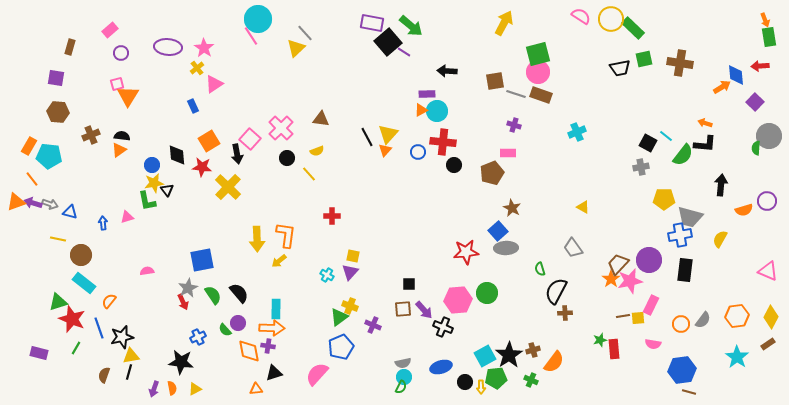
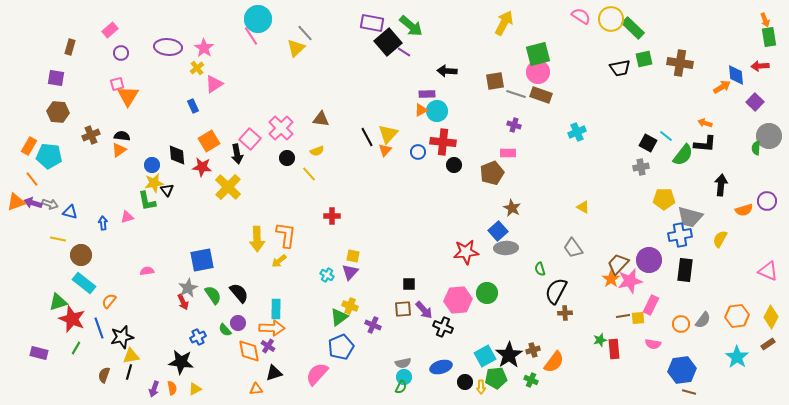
purple cross at (268, 346): rotated 24 degrees clockwise
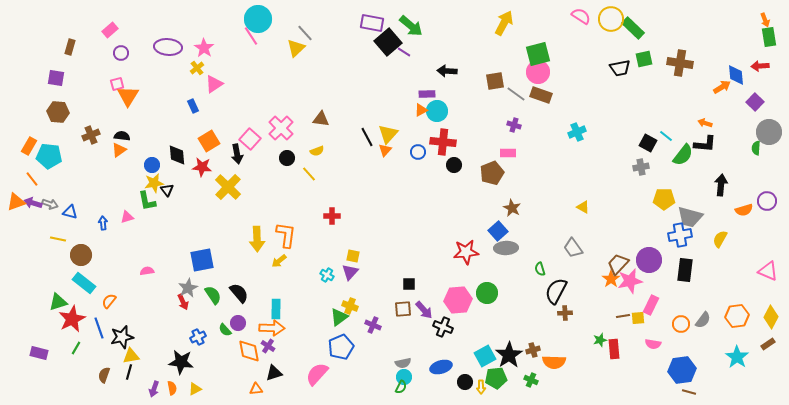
gray line at (516, 94): rotated 18 degrees clockwise
gray circle at (769, 136): moved 4 px up
red star at (72, 319): rotated 24 degrees clockwise
orange semicircle at (554, 362): rotated 55 degrees clockwise
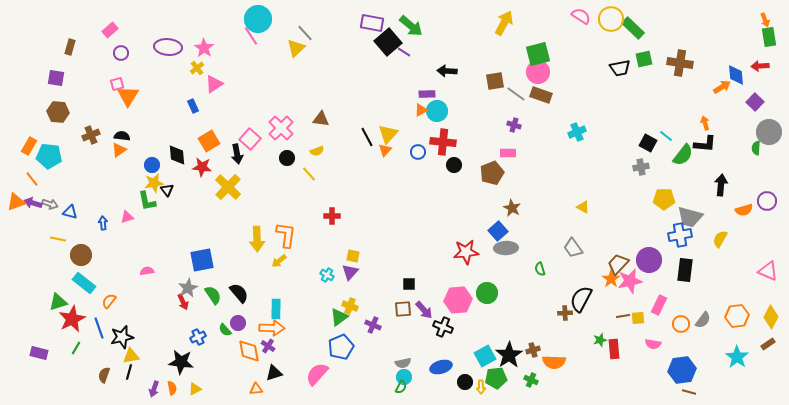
orange arrow at (705, 123): rotated 56 degrees clockwise
black semicircle at (556, 291): moved 25 px right, 8 px down
pink rectangle at (651, 305): moved 8 px right
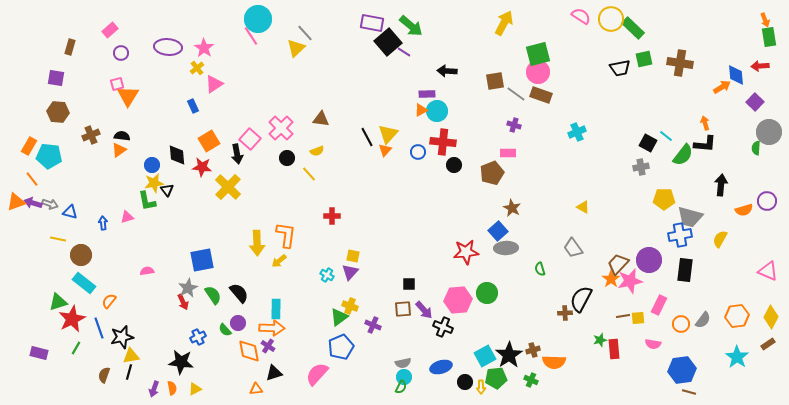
yellow arrow at (257, 239): moved 4 px down
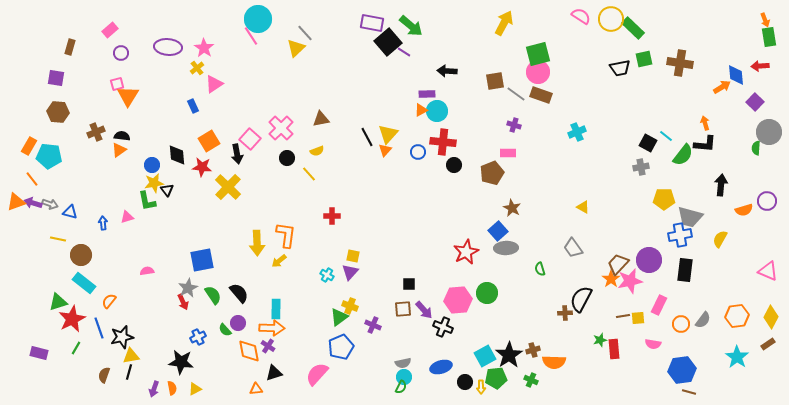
brown triangle at (321, 119): rotated 18 degrees counterclockwise
brown cross at (91, 135): moved 5 px right, 3 px up
red star at (466, 252): rotated 20 degrees counterclockwise
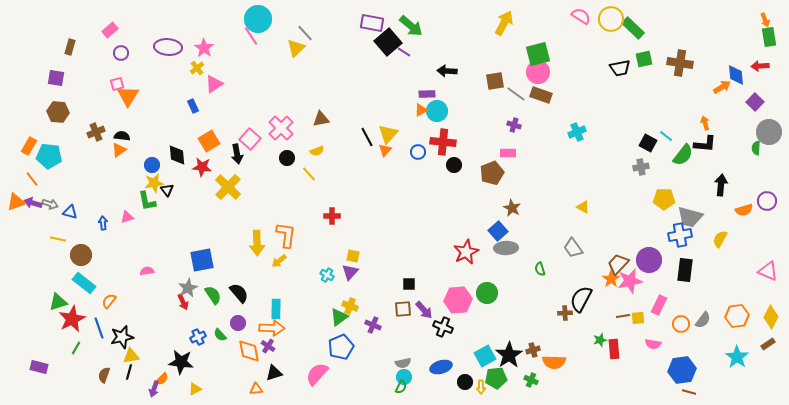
green semicircle at (225, 330): moved 5 px left, 5 px down
purple rectangle at (39, 353): moved 14 px down
orange semicircle at (172, 388): moved 10 px left, 9 px up; rotated 56 degrees clockwise
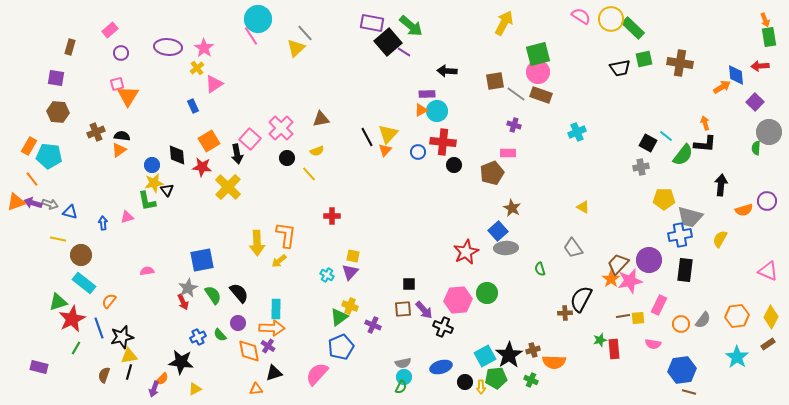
yellow triangle at (131, 356): moved 2 px left
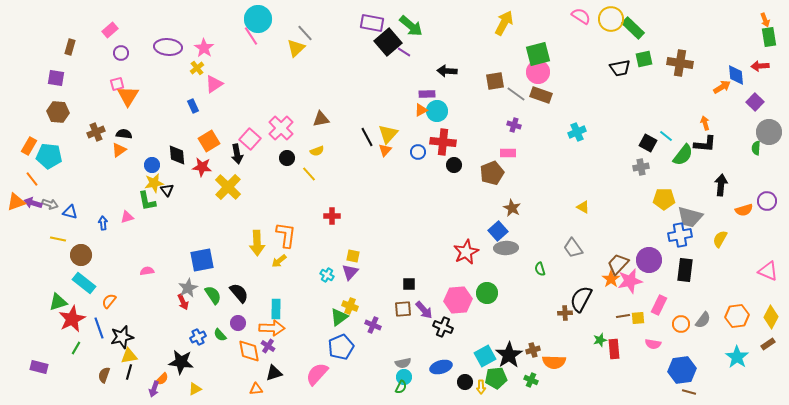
black semicircle at (122, 136): moved 2 px right, 2 px up
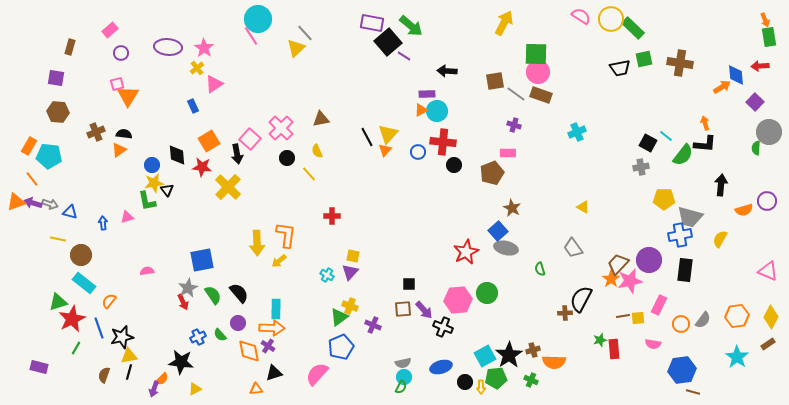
purple line at (404, 52): moved 4 px down
green square at (538, 54): moved 2 px left; rotated 15 degrees clockwise
yellow semicircle at (317, 151): rotated 88 degrees clockwise
gray ellipse at (506, 248): rotated 15 degrees clockwise
brown line at (689, 392): moved 4 px right
